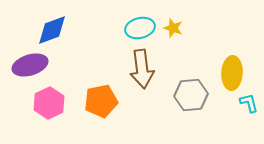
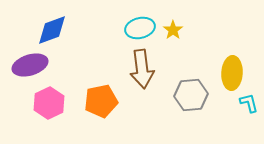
yellow star: moved 2 px down; rotated 18 degrees clockwise
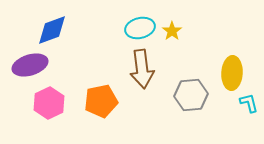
yellow star: moved 1 px left, 1 px down
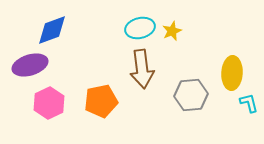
yellow star: rotated 12 degrees clockwise
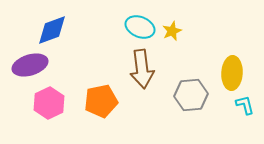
cyan ellipse: moved 1 px up; rotated 36 degrees clockwise
cyan L-shape: moved 4 px left, 2 px down
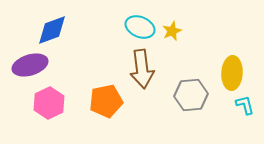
orange pentagon: moved 5 px right
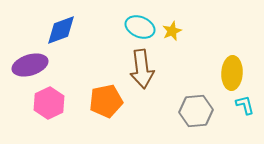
blue diamond: moved 9 px right
gray hexagon: moved 5 px right, 16 px down
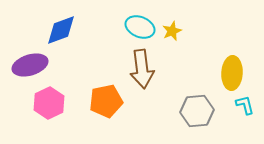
gray hexagon: moved 1 px right
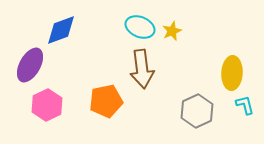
purple ellipse: rotated 44 degrees counterclockwise
pink hexagon: moved 2 px left, 2 px down
gray hexagon: rotated 20 degrees counterclockwise
